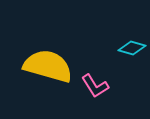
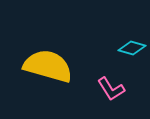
pink L-shape: moved 16 px right, 3 px down
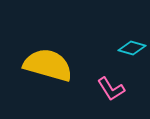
yellow semicircle: moved 1 px up
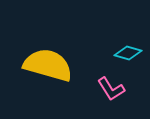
cyan diamond: moved 4 px left, 5 px down
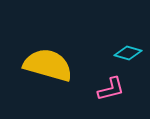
pink L-shape: rotated 72 degrees counterclockwise
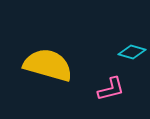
cyan diamond: moved 4 px right, 1 px up
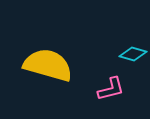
cyan diamond: moved 1 px right, 2 px down
